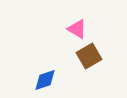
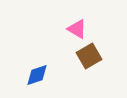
blue diamond: moved 8 px left, 5 px up
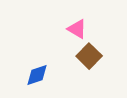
brown square: rotated 15 degrees counterclockwise
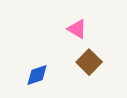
brown square: moved 6 px down
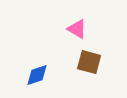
brown square: rotated 30 degrees counterclockwise
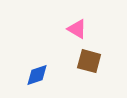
brown square: moved 1 px up
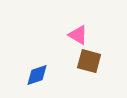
pink triangle: moved 1 px right, 6 px down
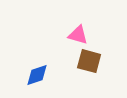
pink triangle: rotated 15 degrees counterclockwise
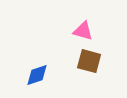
pink triangle: moved 5 px right, 4 px up
